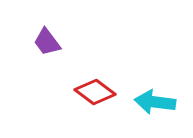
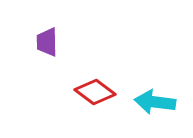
purple trapezoid: rotated 36 degrees clockwise
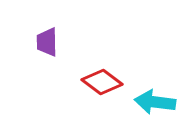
red diamond: moved 7 px right, 10 px up
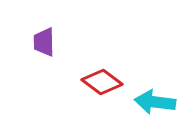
purple trapezoid: moved 3 px left
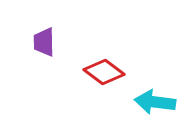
red diamond: moved 2 px right, 10 px up
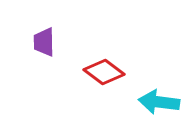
cyan arrow: moved 4 px right
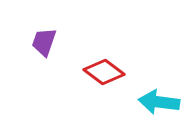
purple trapezoid: rotated 20 degrees clockwise
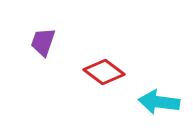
purple trapezoid: moved 1 px left
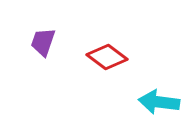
red diamond: moved 3 px right, 15 px up
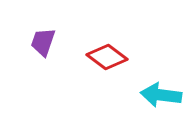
cyan arrow: moved 2 px right, 7 px up
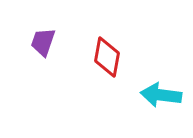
red diamond: rotated 63 degrees clockwise
